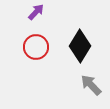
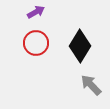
purple arrow: rotated 18 degrees clockwise
red circle: moved 4 px up
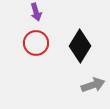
purple arrow: rotated 102 degrees clockwise
gray arrow: moved 2 px right; rotated 115 degrees clockwise
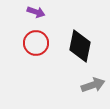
purple arrow: rotated 54 degrees counterclockwise
black diamond: rotated 20 degrees counterclockwise
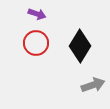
purple arrow: moved 1 px right, 2 px down
black diamond: rotated 20 degrees clockwise
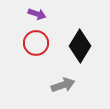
gray arrow: moved 30 px left
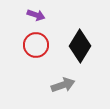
purple arrow: moved 1 px left, 1 px down
red circle: moved 2 px down
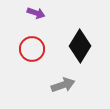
purple arrow: moved 2 px up
red circle: moved 4 px left, 4 px down
